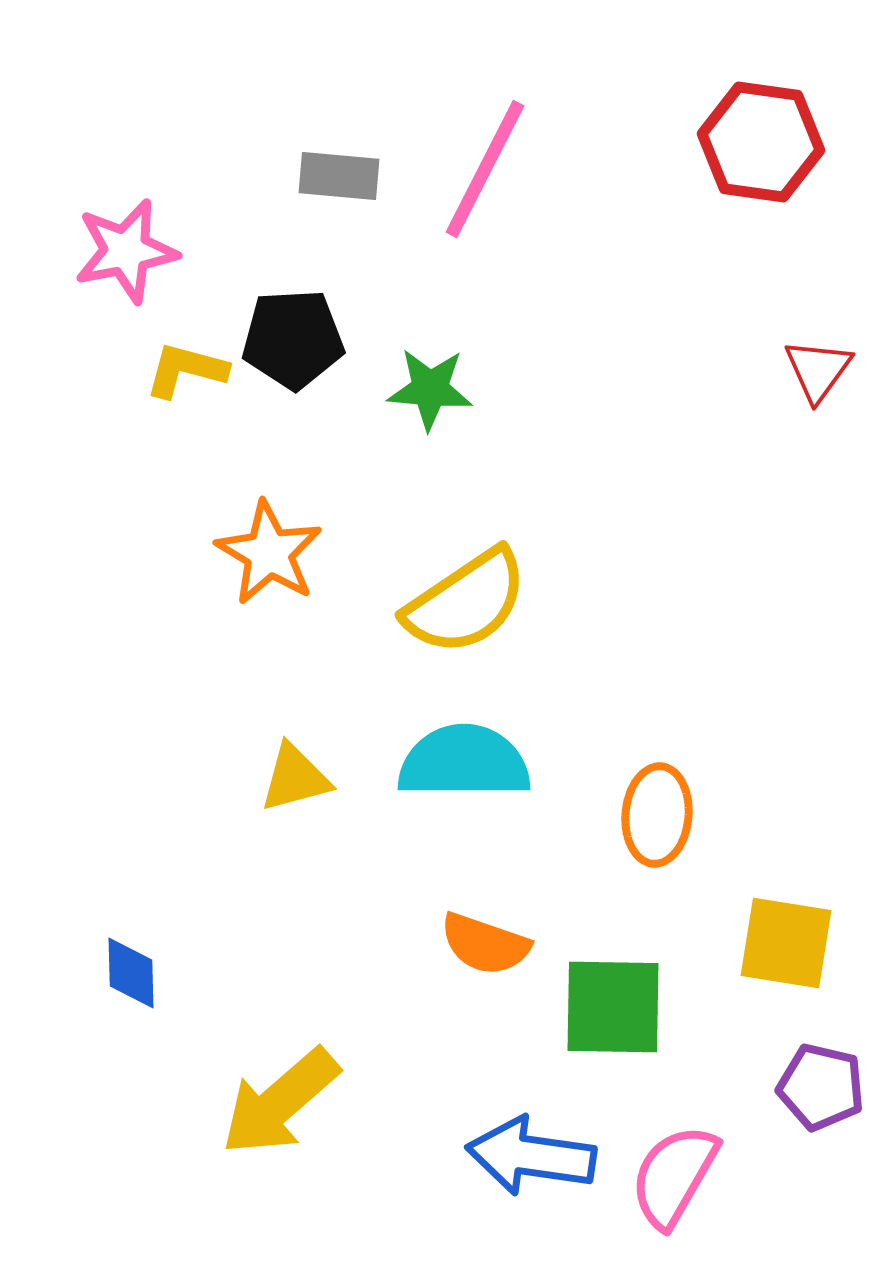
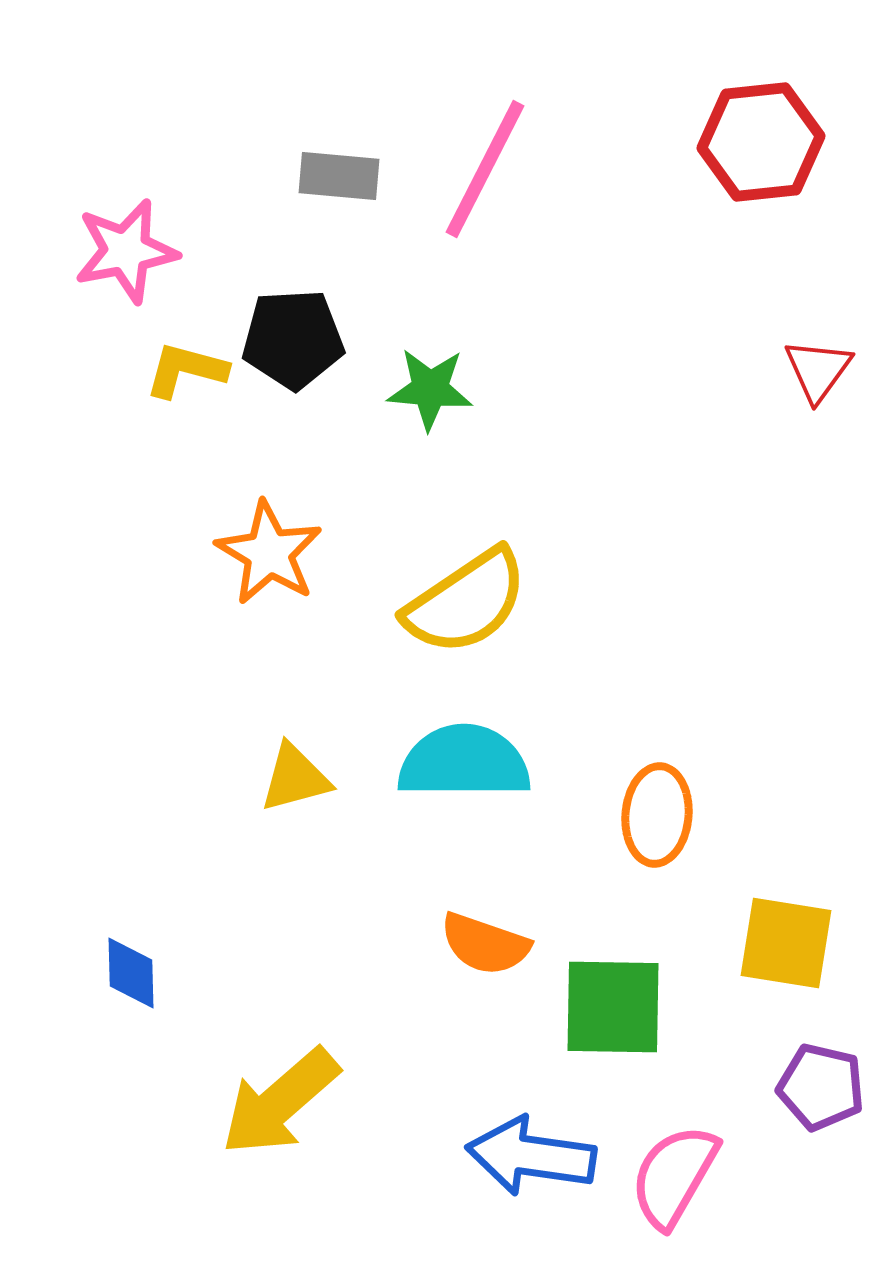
red hexagon: rotated 14 degrees counterclockwise
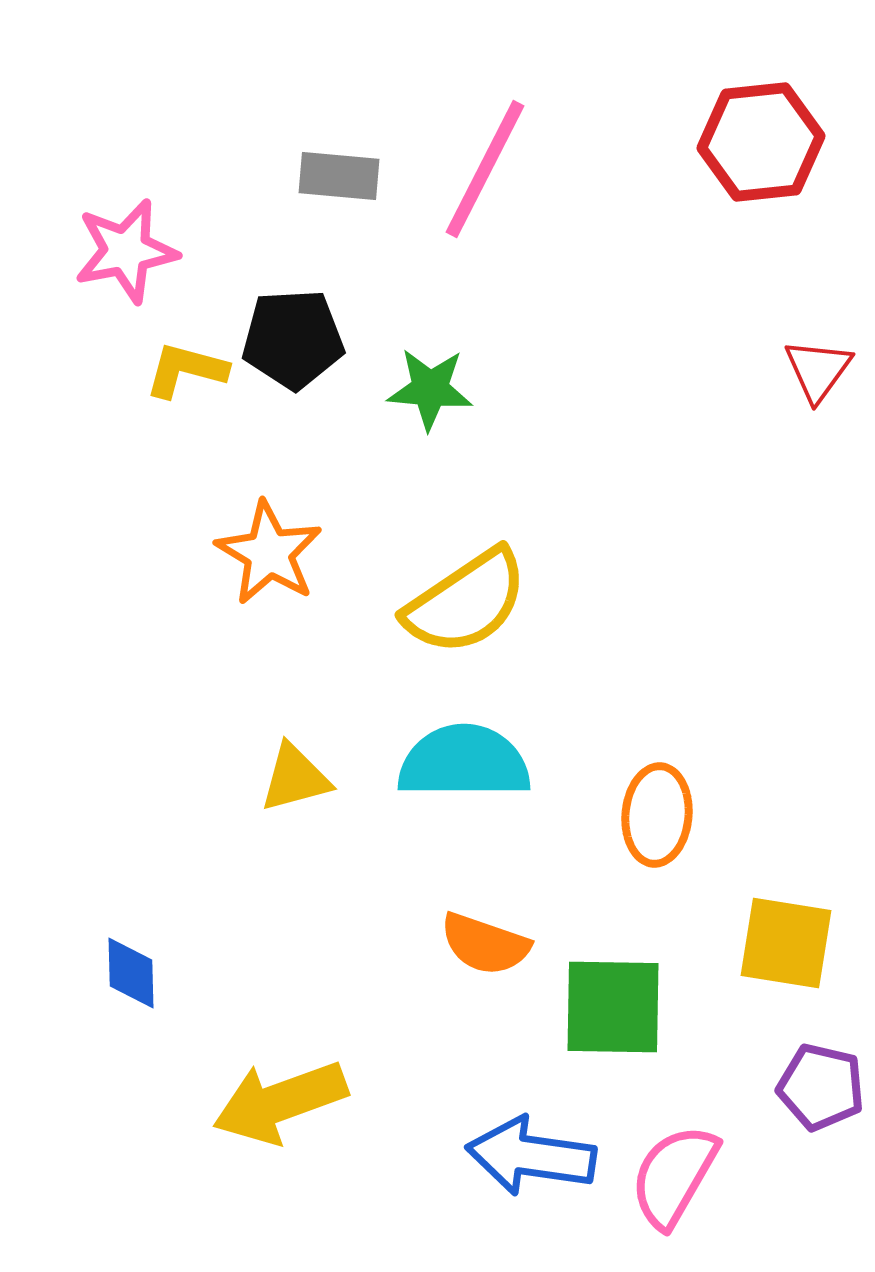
yellow arrow: rotated 21 degrees clockwise
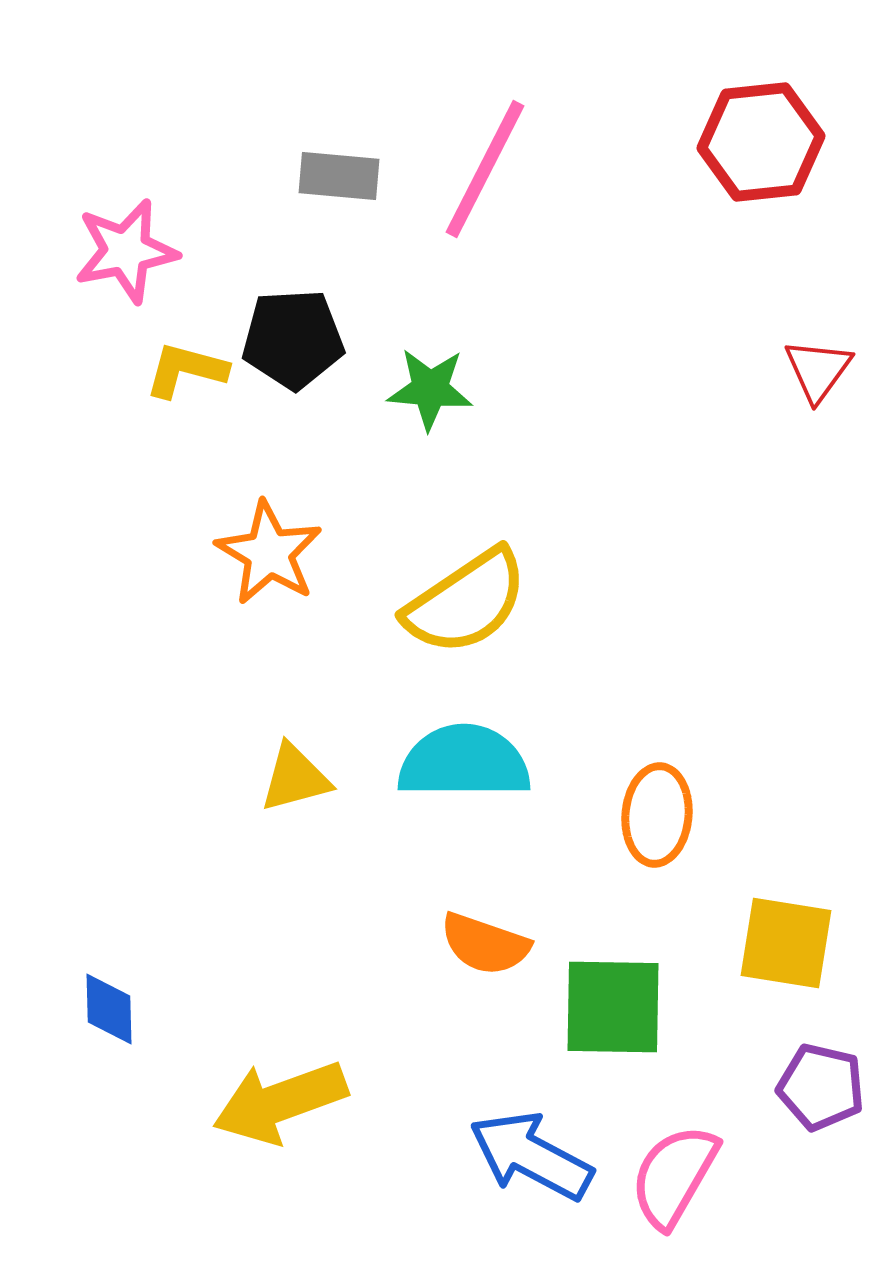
blue diamond: moved 22 px left, 36 px down
blue arrow: rotated 20 degrees clockwise
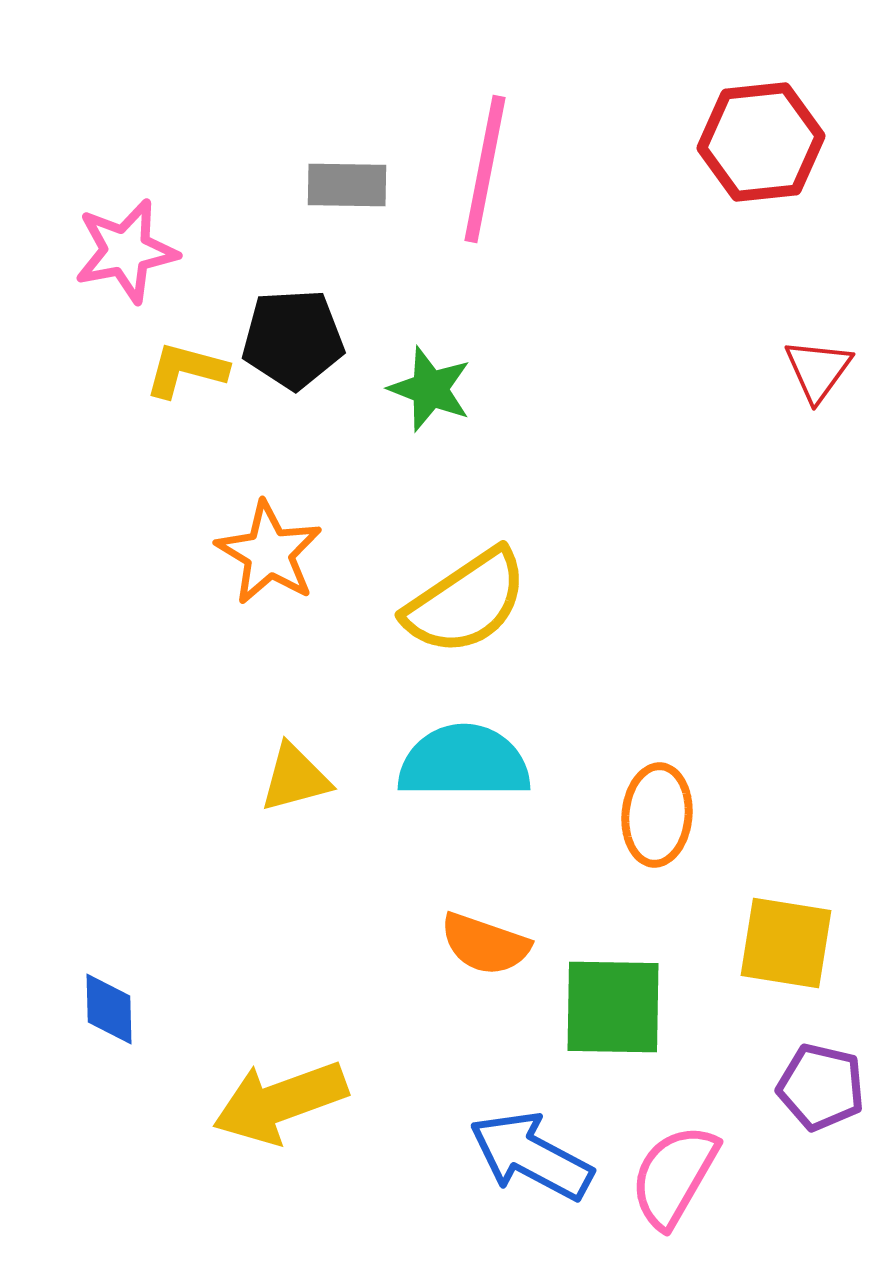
pink line: rotated 16 degrees counterclockwise
gray rectangle: moved 8 px right, 9 px down; rotated 4 degrees counterclockwise
green star: rotated 16 degrees clockwise
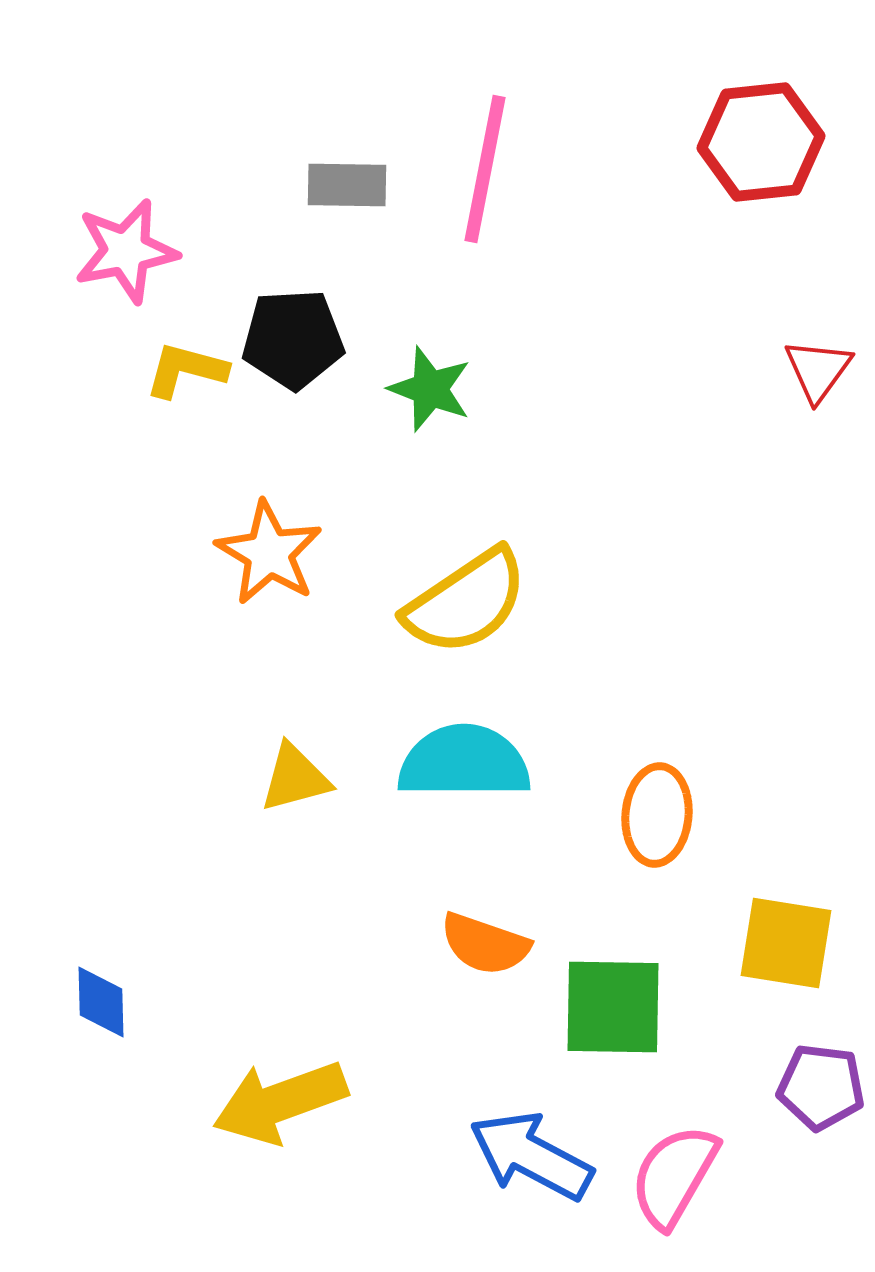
blue diamond: moved 8 px left, 7 px up
purple pentagon: rotated 6 degrees counterclockwise
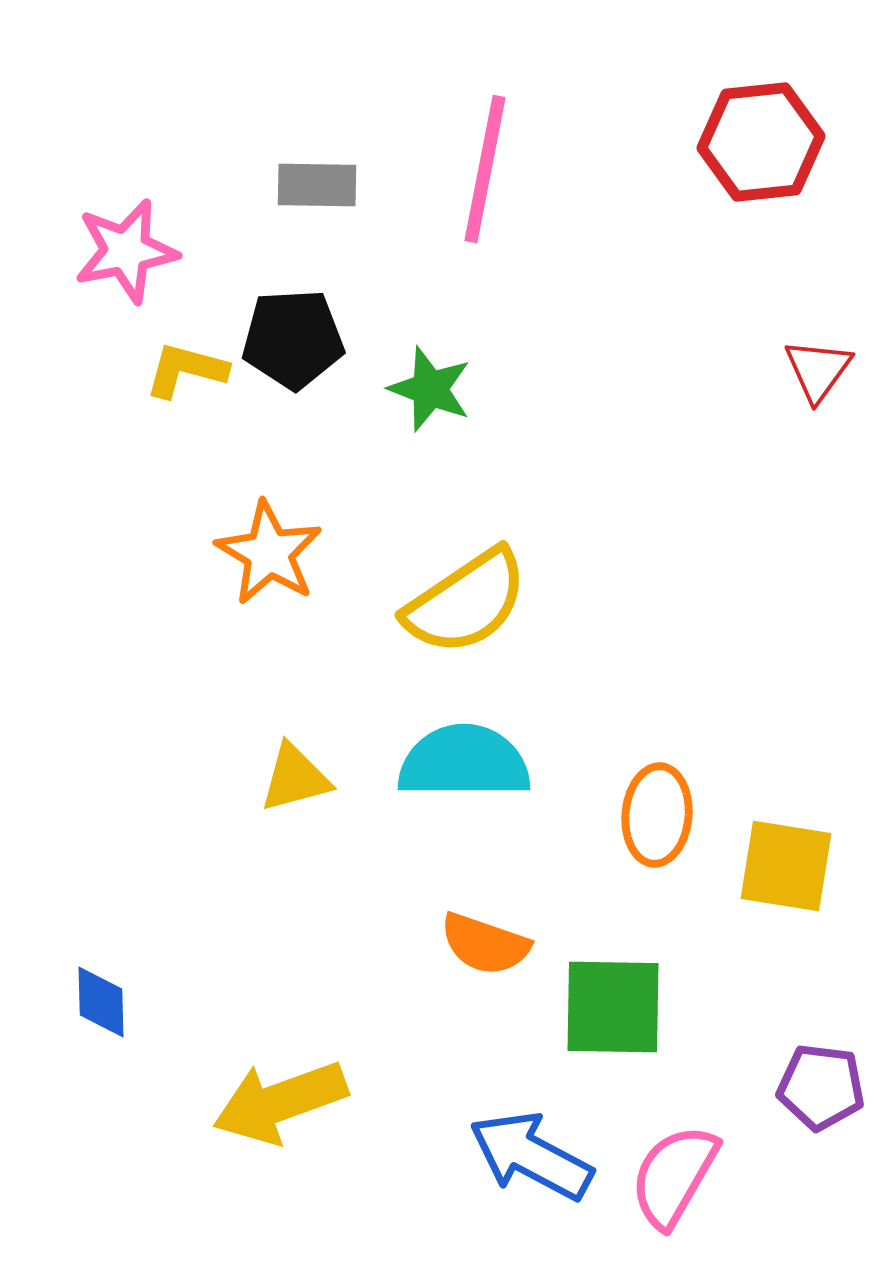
gray rectangle: moved 30 px left
yellow square: moved 77 px up
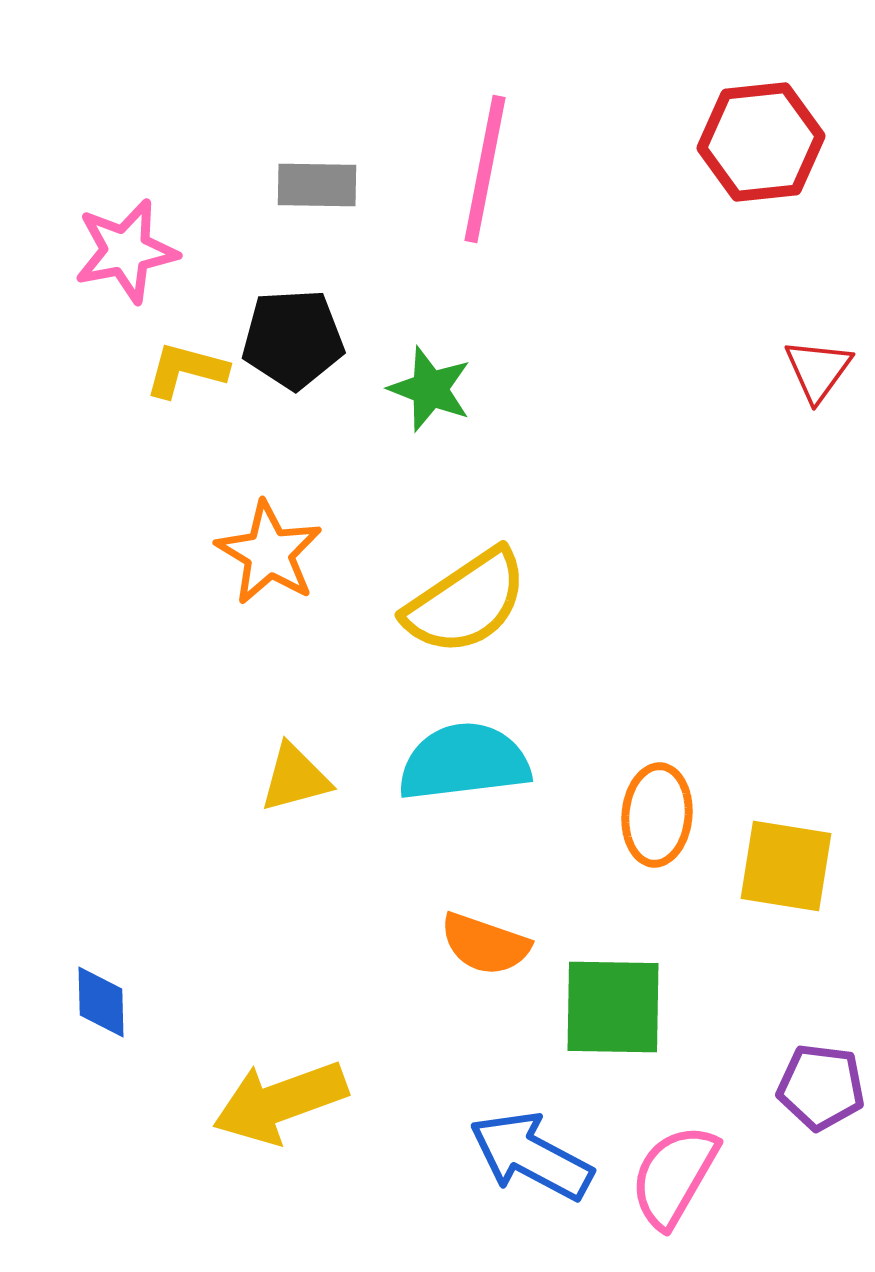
cyan semicircle: rotated 7 degrees counterclockwise
